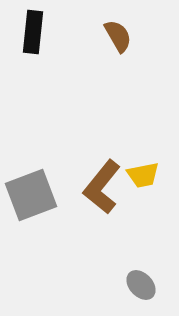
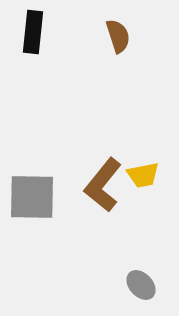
brown semicircle: rotated 12 degrees clockwise
brown L-shape: moved 1 px right, 2 px up
gray square: moved 1 px right, 2 px down; rotated 22 degrees clockwise
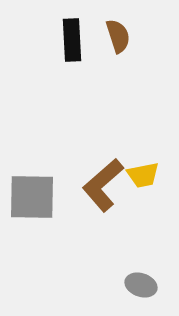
black rectangle: moved 39 px right, 8 px down; rotated 9 degrees counterclockwise
brown L-shape: rotated 10 degrees clockwise
gray ellipse: rotated 28 degrees counterclockwise
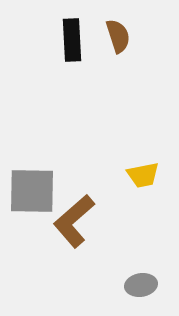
brown L-shape: moved 29 px left, 36 px down
gray square: moved 6 px up
gray ellipse: rotated 28 degrees counterclockwise
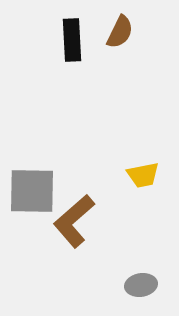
brown semicircle: moved 2 px right, 4 px up; rotated 44 degrees clockwise
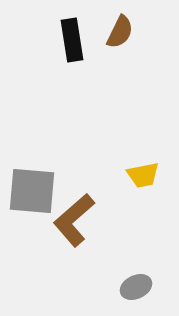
black rectangle: rotated 6 degrees counterclockwise
gray square: rotated 4 degrees clockwise
brown L-shape: moved 1 px up
gray ellipse: moved 5 px left, 2 px down; rotated 16 degrees counterclockwise
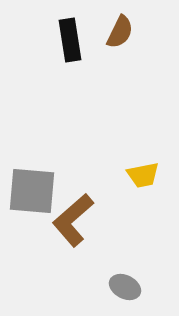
black rectangle: moved 2 px left
brown L-shape: moved 1 px left
gray ellipse: moved 11 px left; rotated 52 degrees clockwise
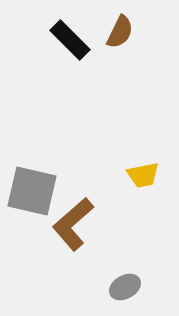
black rectangle: rotated 36 degrees counterclockwise
gray square: rotated 8 degrees clockwise
brown L-shape: moved 4 px down
gray ellipse: rotated 56 degrees counterclockwise
